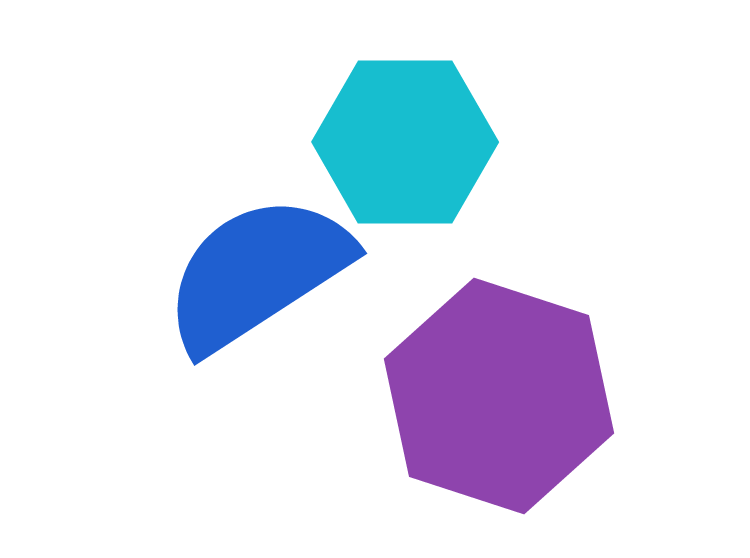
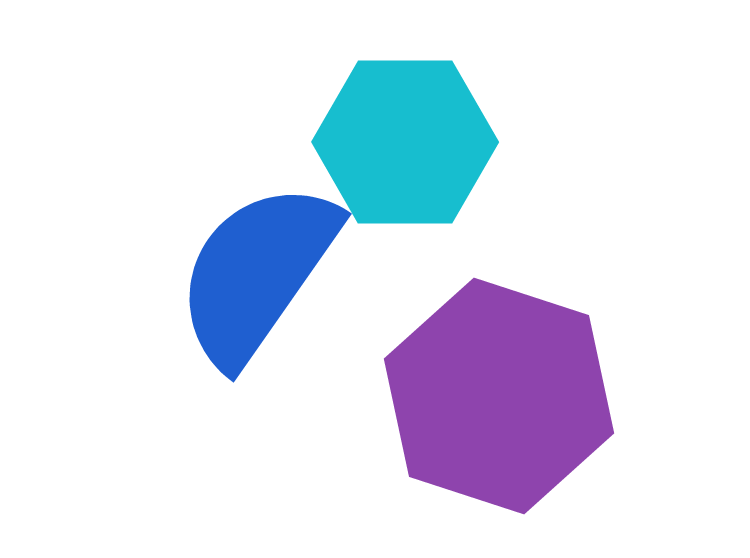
blue semicircle: rotated 22 degrees counterclockwise
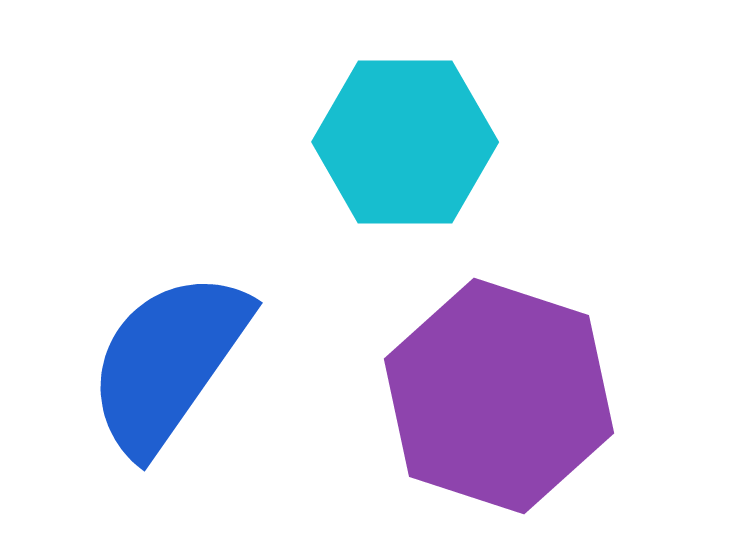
blue semicircle: moved 89 px left, 89 px down
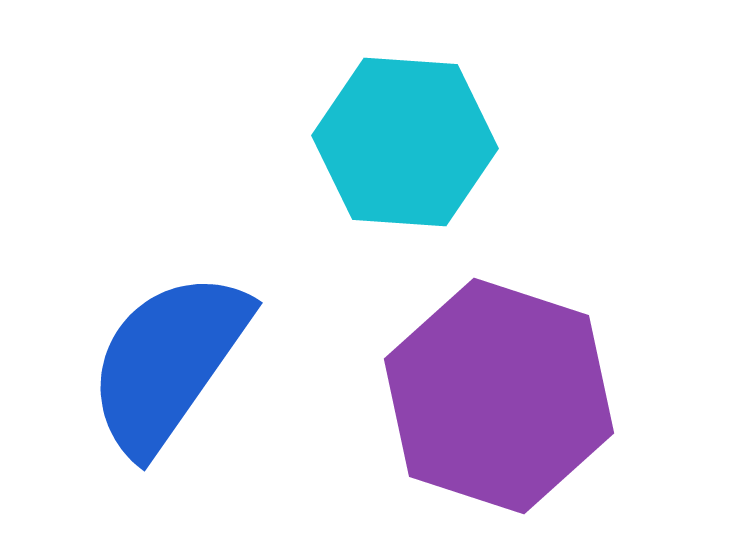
cyan hexagon: rotated 4 degrees clockwise
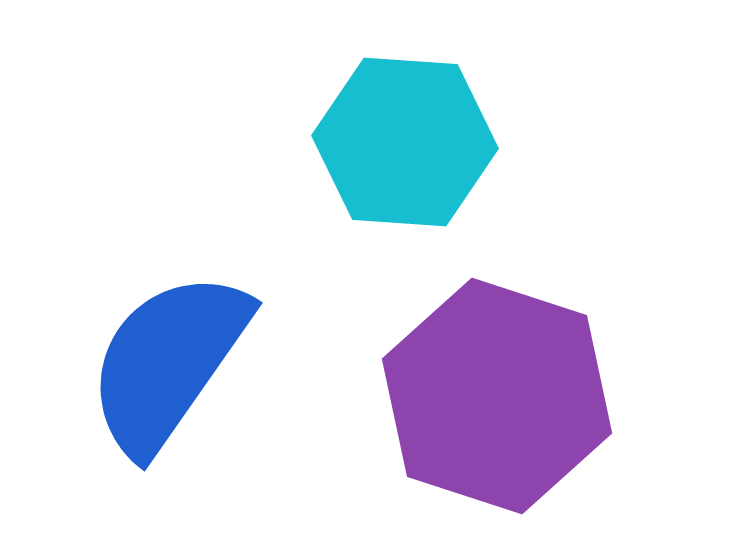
purple hexagon: moved 2 px left
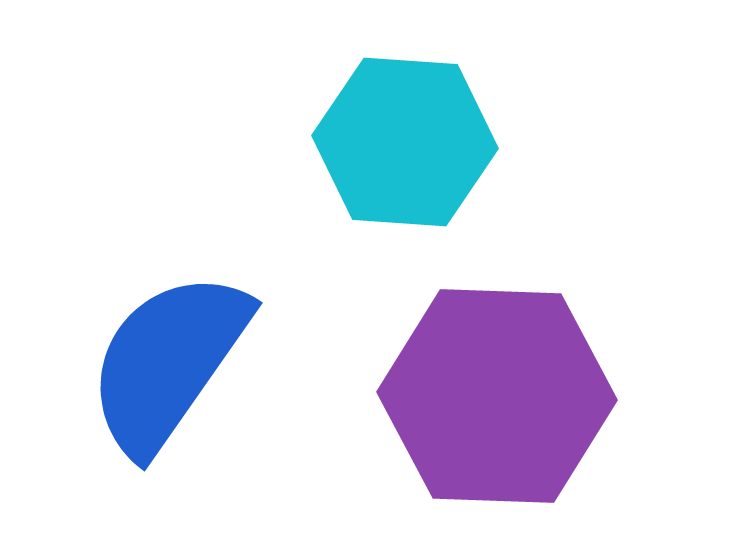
purple hexagon: rotated 16 degrees counterclockwise
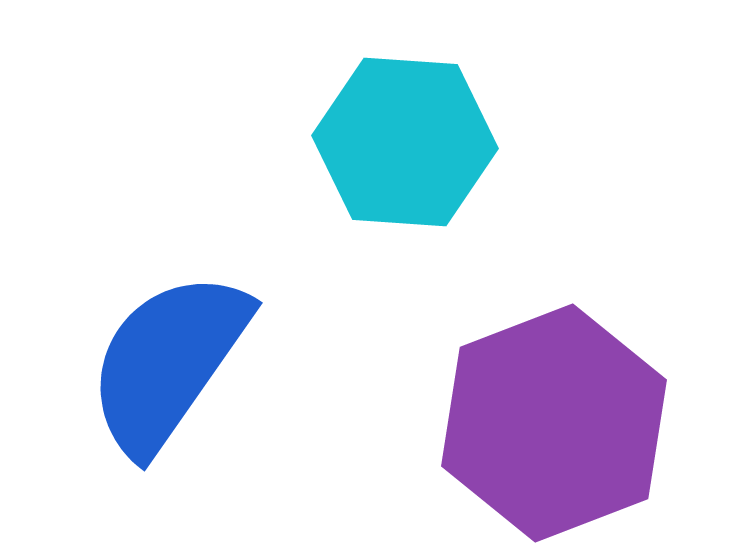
purple hexagon: moved 57 px right, 27 px down; rotated 23 degrees counterclockwise
